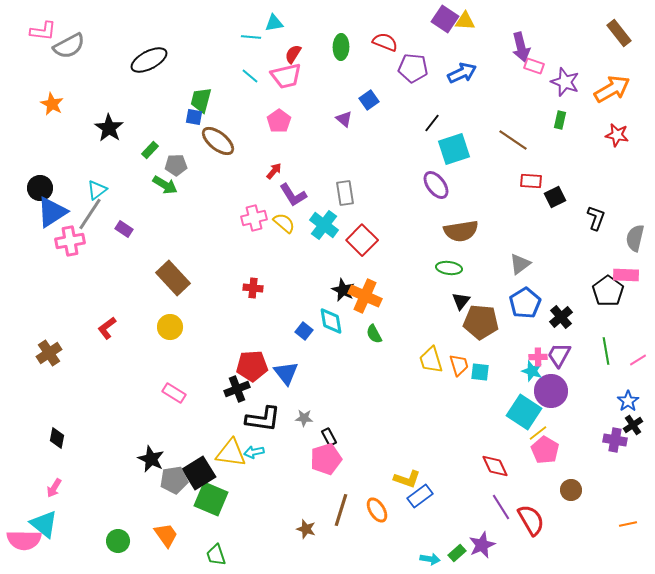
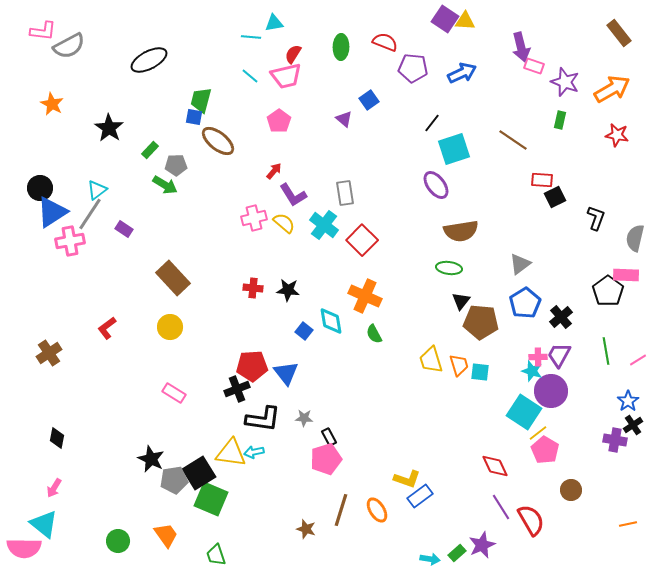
red rectangle at (531, 181): moved 11 px right, 1 px up
black star at (343, 290): moved 55 px left; rotated 20 degrees counterclockwise
pink semicircle at (24, 540): moved 8 px down
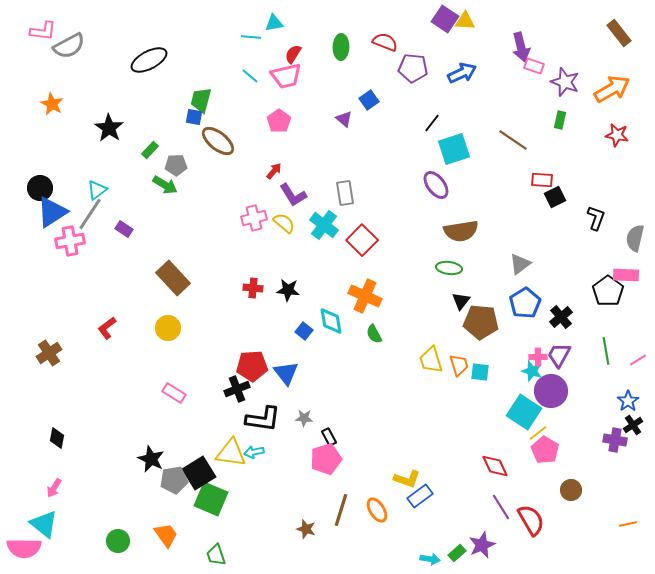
yellow circle at (170, 327): moved 2 px left, 1 px down
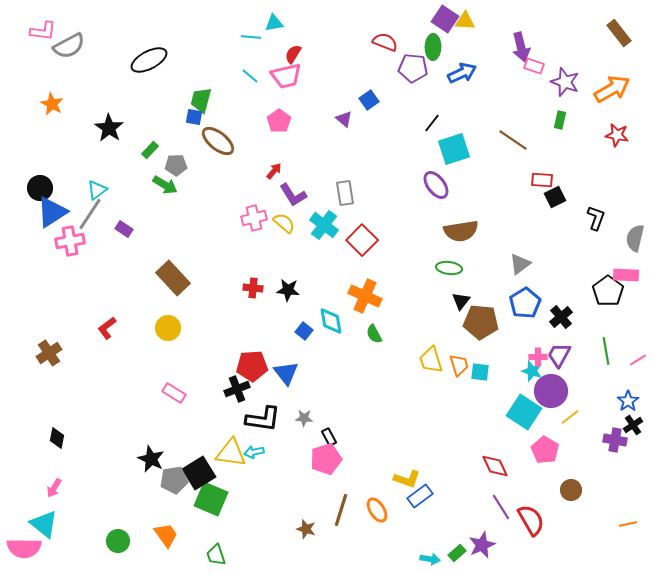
green ellipse at (341, 47): moved 92 px right
yellow line at (538, 433): moved 32 px right, 16 px up
